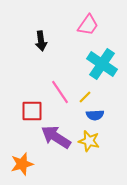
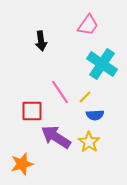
yellow star: moved 1 px down; rotated 20 degrees clockwise
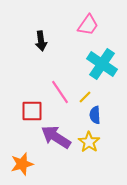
blue semicircle: rotated 90 degrees clockwise
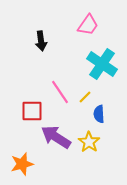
blue semicircle: moved 4 px right, 1 px up
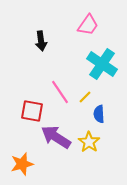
red square: rotated 10 degrees clockwise
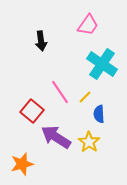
red square: rotated 30 degrees clockwise
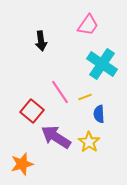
yellow line: rotated 24 degrees clockwise
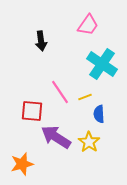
red square: rotated 35 degrees counterclockwise
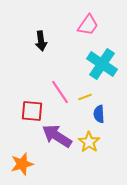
purple arrow: moved 1 px right, 1 px up
